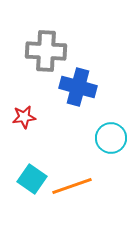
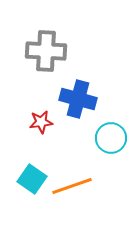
blue cross: moved 12 px down
red star: moved 17 px right, 5 px down
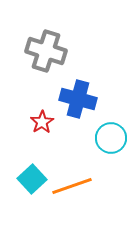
gray cross: rotated 15 degrees clockwise
red star: moved 1 px right; rotated 25 degrees counterclockwise
cyan square: rotated 12 degrees clockwise
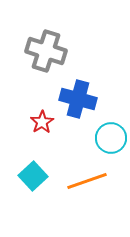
cyan square: moved 1 px right, 3 px up
orange line: moved 15 px right, 5 px up
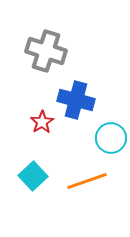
blue cross: moved 2 px left, 1 px down
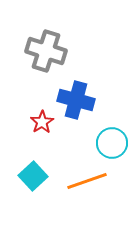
cyan circle: moved 1 px right, 5 px down
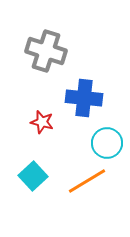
blue cross: moved 8 px right, 2 px up; rotated 9 degrees counterclockwise
red star: rotated 25 degrees counterclockwise
cyan circle: moved 5 px left
orange line: rotated 12 degrees counterclockwise
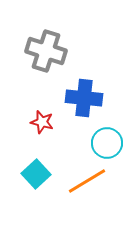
cyan square: moved 3 px right, 2 px up
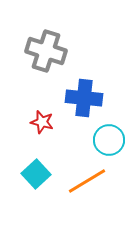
cyan circle: moved 2 px right, 3 px up
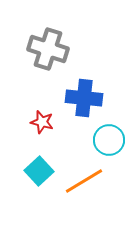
gray cross: moved 2 px right, 2 px up
cyan square: moved 3 px right, 3 px up
orange line: moved 3 px left
